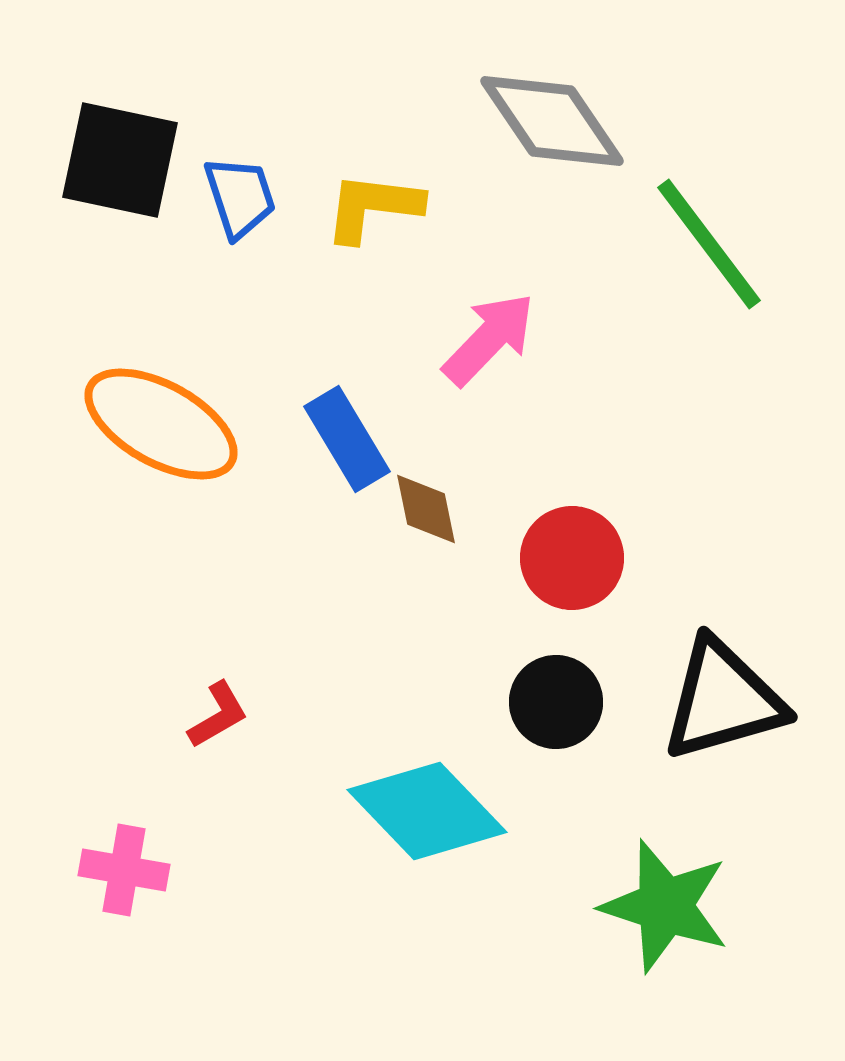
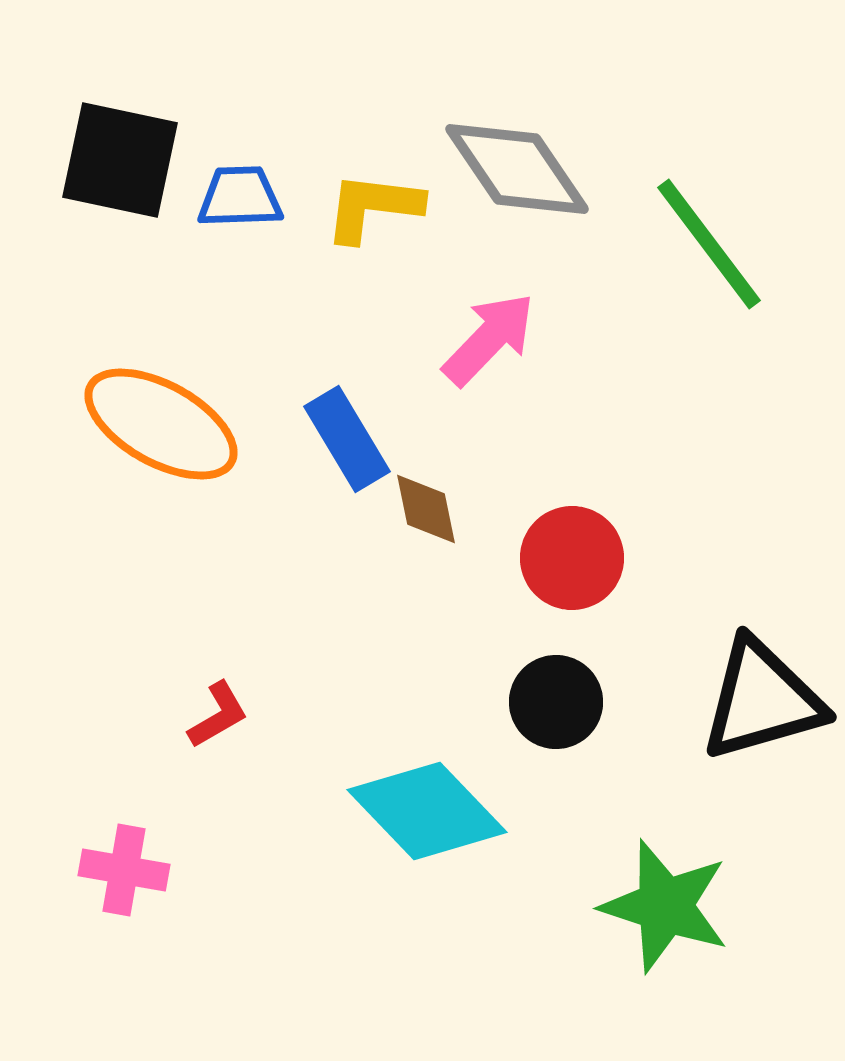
gray diamond: moved 35 px left, 48 px down
blue trapezoid: rotated 74 degrees counterclockwise
black triangle: moved 39 px right
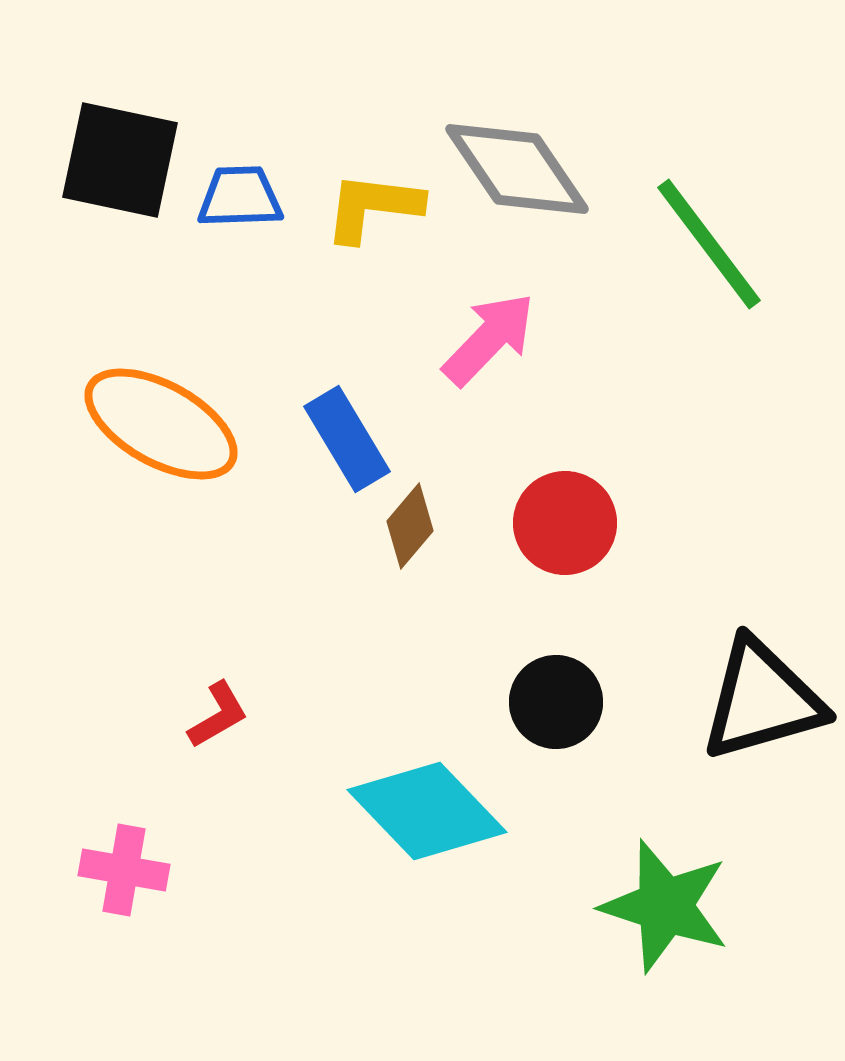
brown diamond: moved 16 px left, 17 px down; rotated 52 degrees clockwise
red circle: moved 7 px left, 35 px up
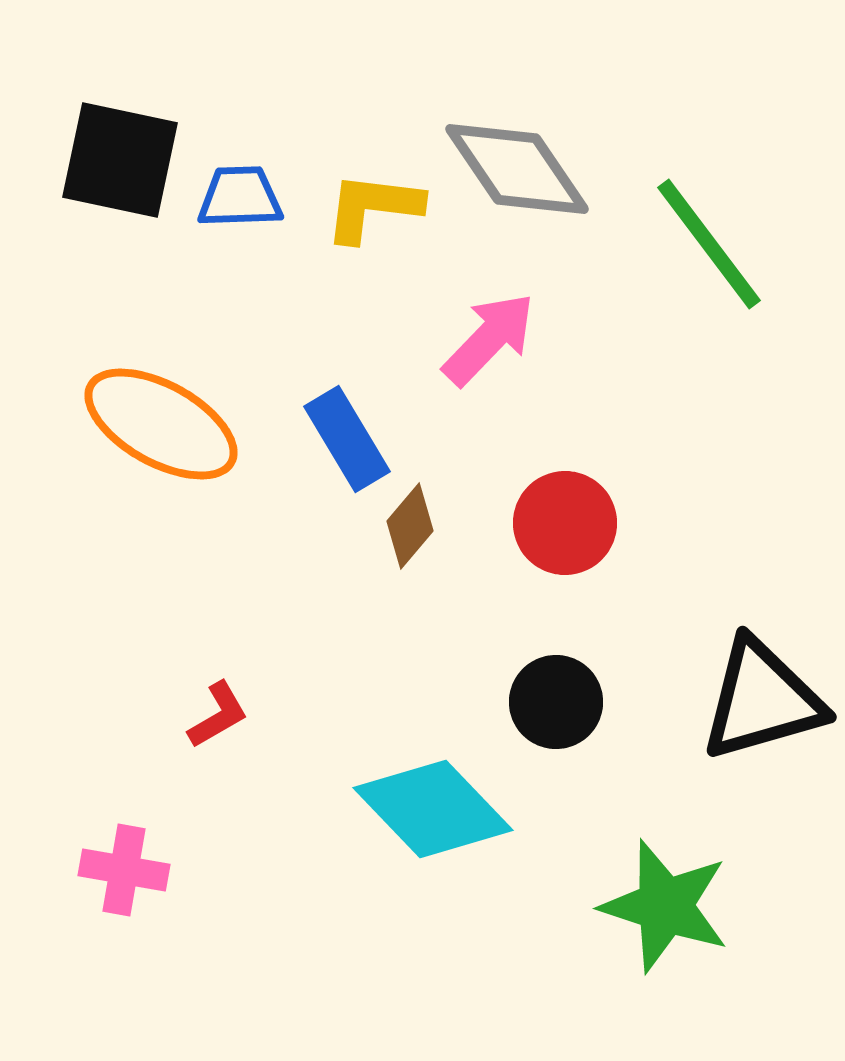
cyan diamond: moved 6 px right, 2 px up
